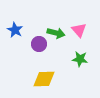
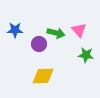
blue star: rotated 28 degrees counterclockwise
green star: moved 6 px right, 4 px up
yellow diamond: moved 1 px left, 3 px up
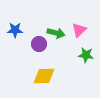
pink triangle: rotated 28 degrees clockwise
yellow diamond: moved 1 px right
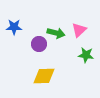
blue star: moved 1 px left, 3 px up
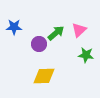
green arrow: rotated 54 degrees counterclockwise
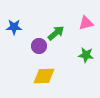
pink triangle: moved 7 px right, 7 px up; rotated 28 degrees clockwise
purple circle: moved 2 px down
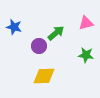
blue star: rotated 14 degrees clockwise
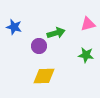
pink triangle: moved 2 px right, 1 px down
green arrow: rotated 24 degrees clockwise
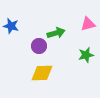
blue star: moved 3 px left, 1 px up
green star: rotated 21 degrees counterclockwise
yellow diamond: moved 2 px left, 3 px up
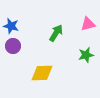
green arrow: rotated 42 degrees counterclockwise
purple circle: moved 26 px left
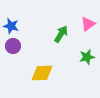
pink triangle: rotated 21 degrees counterclockwise
green arrow: moved 5 px right, 1 px down
green star: moved 1 px right, 2 px down
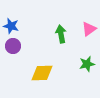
pink triangle: moved 1 px right, 5 px down
green arrow: rotated 42 degrees counterclockwise
green star: moved 7 px down
